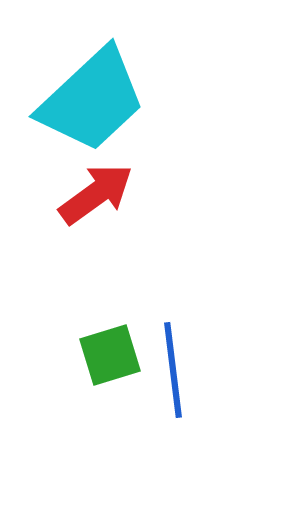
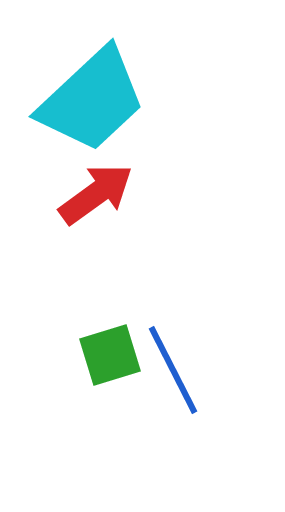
blue line: rotated 20 degrees counterclockwise
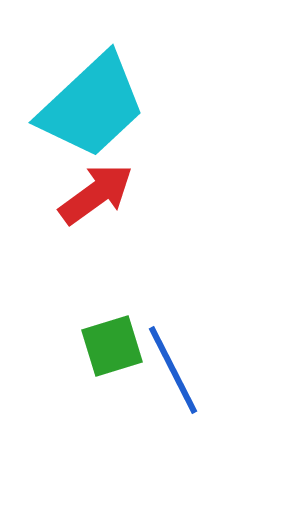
cyan trapezoid: moved 6 px down
green square: moved 2 px right, 9 px up
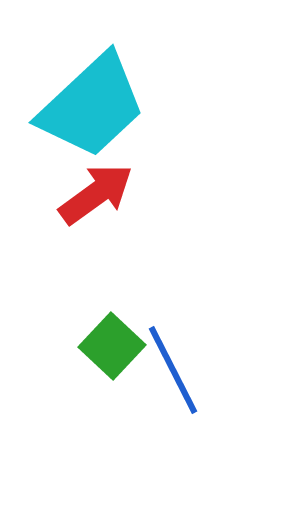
green square: rotated 30 degrees counterclockwise
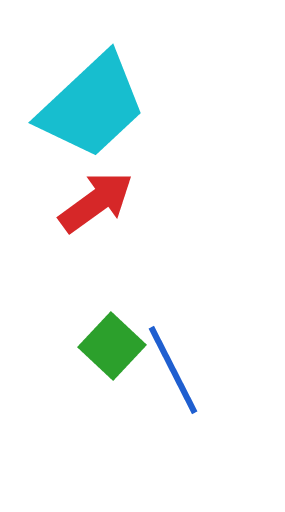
red arrow: moved 8 px down
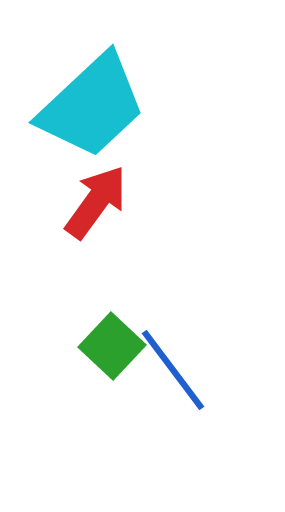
red arrow: rotated 18 degrees counterclockwise
blue line: rotated 10 degrees counterclockwise
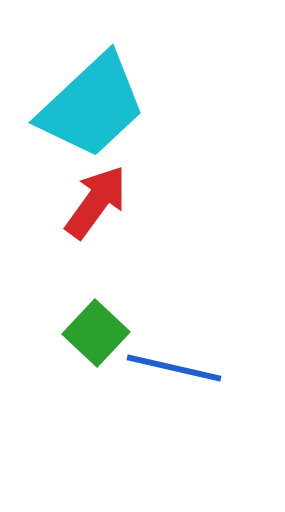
green square: moved 16 px left, 13 px up
blue line: moved 1 px right, 2 px up; rotated 40 degrees counterclockwise
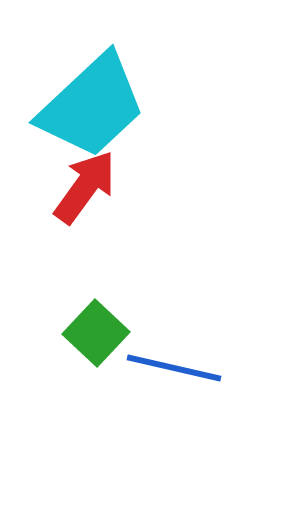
red arrow: moved 11 px left, 15 px up
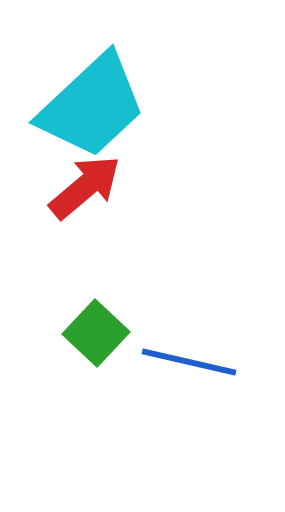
red arrow: rotated 14 degrees clockwise
blue line: moved 15 px right, 6 px up
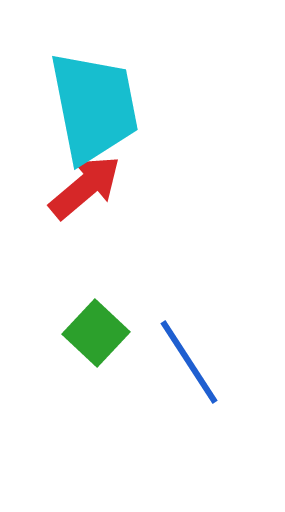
cyan trapezoid: moved 2 px right, 1 px down; rotated 58 degrees counterclockwise
blue line: rotated 44 degrees clockwise
